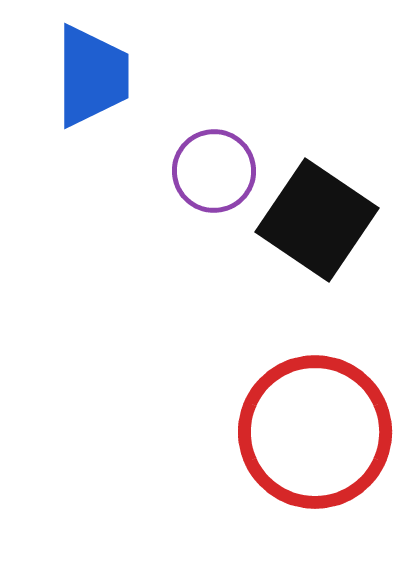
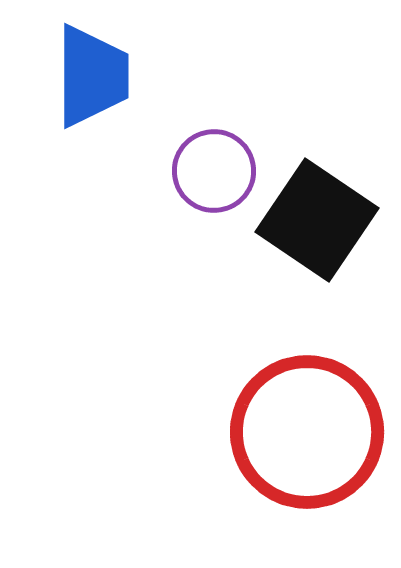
red circle: moved 8 px left
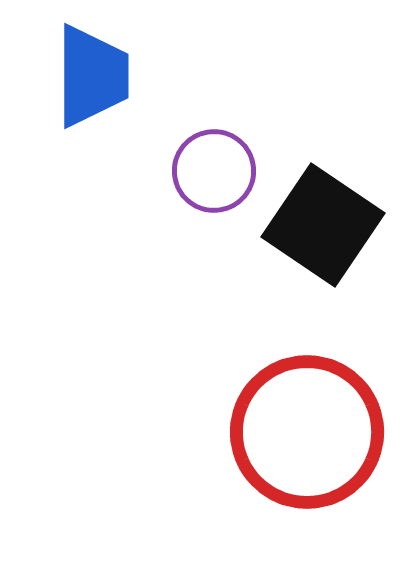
black square: moved 6 px right, 5 px down
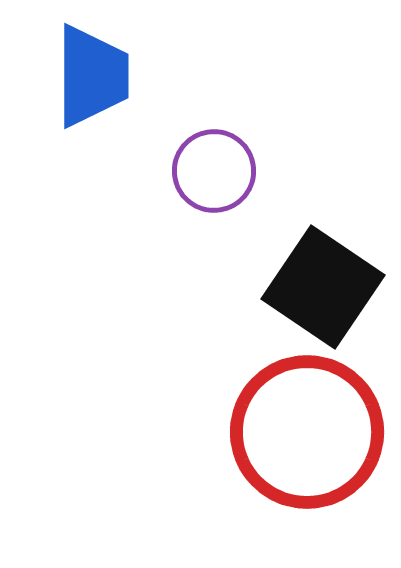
black square: moved 62 px down
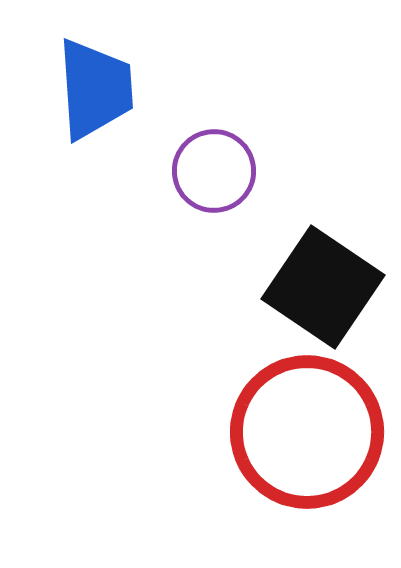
blue trapezoid: moved 3 px right, 13 px down; rotated 4 degrees counterclockwise
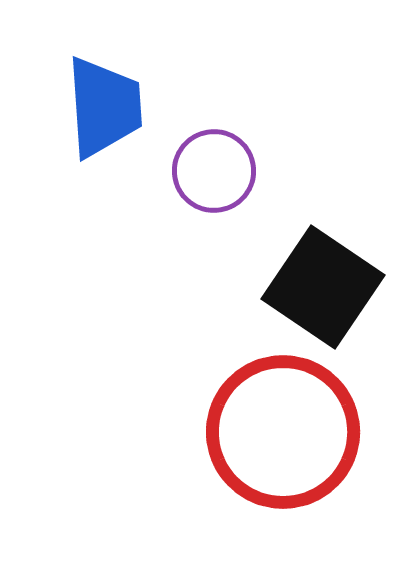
blue trapezoid: moved 9 px right, 18 px down
red circle: moved 24 px left
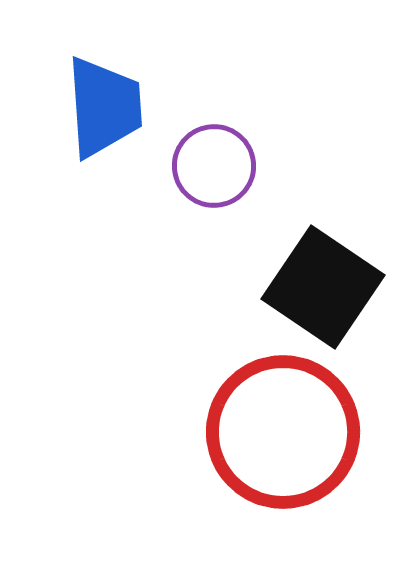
purple circle: moved 5 px up
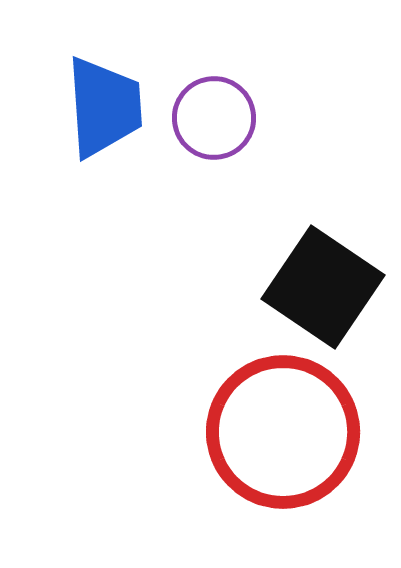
purple circle: moved 48 px up
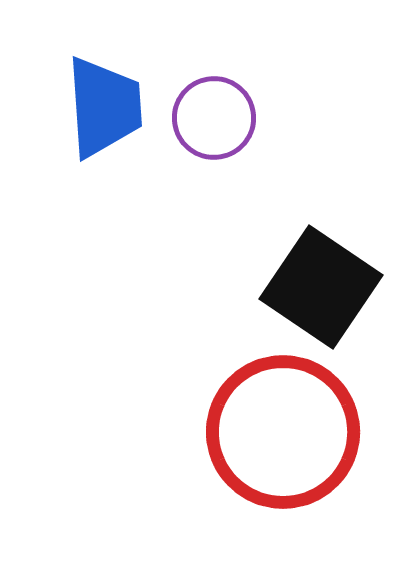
black square: moved 2 px left
